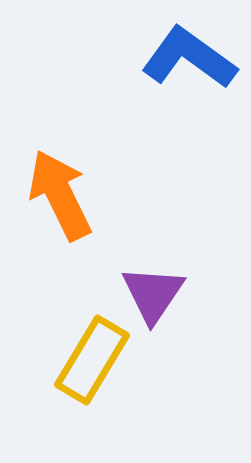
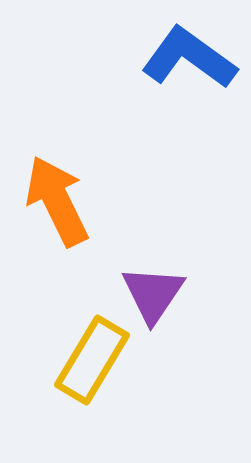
orange arrow: moved 3 px left, 6 px down
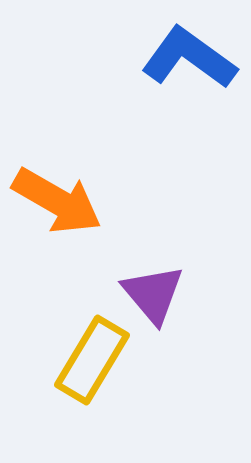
orange arrow: rotated 146 degrees clockwise
purple triangle: rotated 14 degrees counterclockwise
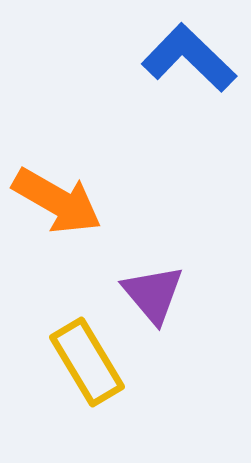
blue L-shape: rotated 8 degrees clockwise
yellow rectangle: moved 5 px left, 2 px down; rotated 62 degrees counterclockwise
